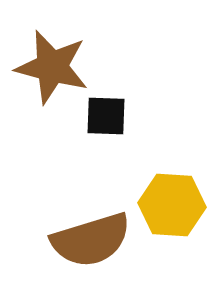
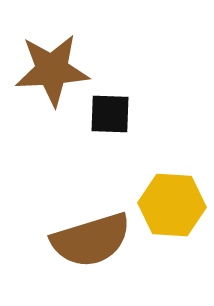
brown star: moved 3 px down; rotated 18 degrees counterclockwise
black square: moved 4 px right, 2 px up
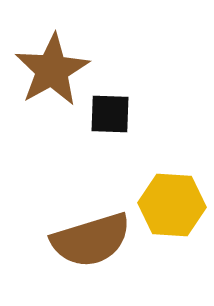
brown star: rotated 26 degrees counterclockwise
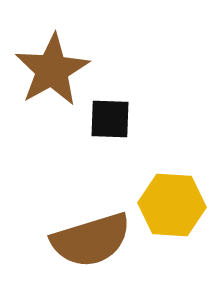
black square: moved 5 px down
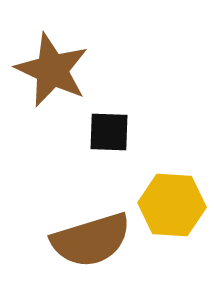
brown star: rotated 18 degrees counterclockwise
black square: moved 1 px left, 13 px down
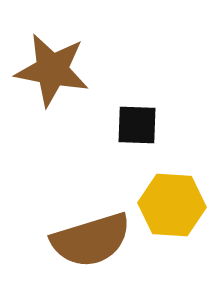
brown star: rotated 14 degrees counterclockwise
black square: moved 28 px right, 7 px up
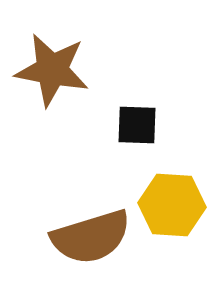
brown semicircle: moved 3 px up
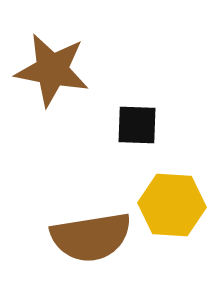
brown semicircle: rotated 8 degrees clockwise
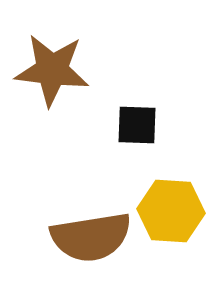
brown star: rotated 4 degrees counterclockwise
yellow hexagon: moved 1 px left, 6 px down
